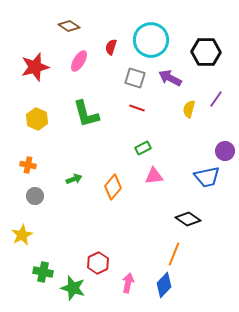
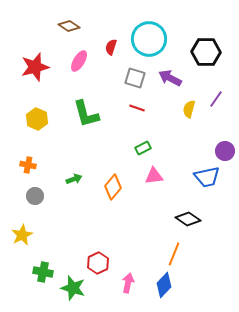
cyan circle: moved 2 px left, 1 px up
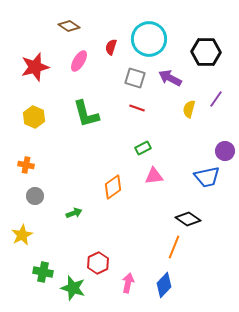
yellow hexagon: moved 3 px left, 2 px up
orange cross: moved 2 px left
green arrow: moved 34 px down
orange diamond: rotated 15 degrees clockwise
orange line: moved 7 px up
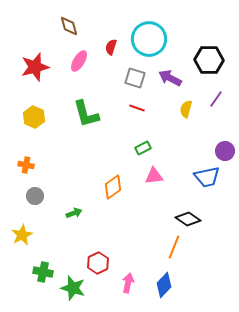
brown diamond: rotated 40 degrees clockwise
black hexagon: moved 3 px right, 8 px down
yellow semicircle: moved 3 px left
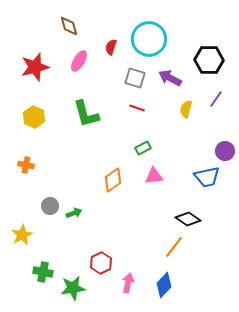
orange diamond: moved 7 px up
gray circle: moved 15 px right, 10 px down
orange line: rotated 15 degrees clockwise
red hexagon: moved 3 px right
green star: rotated 25 degrees counterclockwise
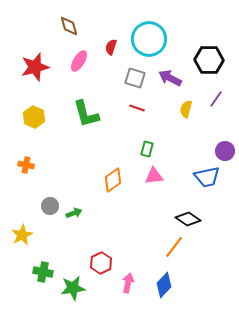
green rectangle: moved 4 px right, 1 px down; rotated 49 degrees counterclockwise
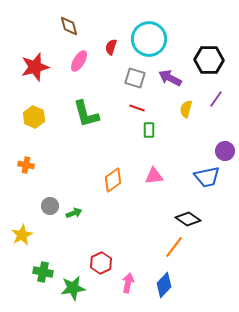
green rectangle: moved 2 px right, 19 px up; rotated 14 degrees counterclockwise
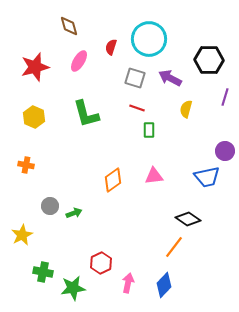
purple line: moved 9 px right, 2 px up; rotated 18 degrees counterclockwise
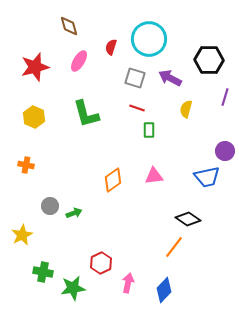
blue diamond: moved 5 px down
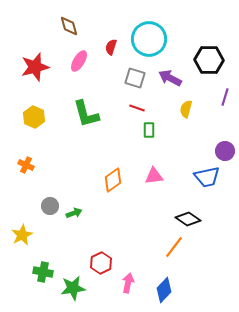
orange cross: rotated 14 degrees clockwise
